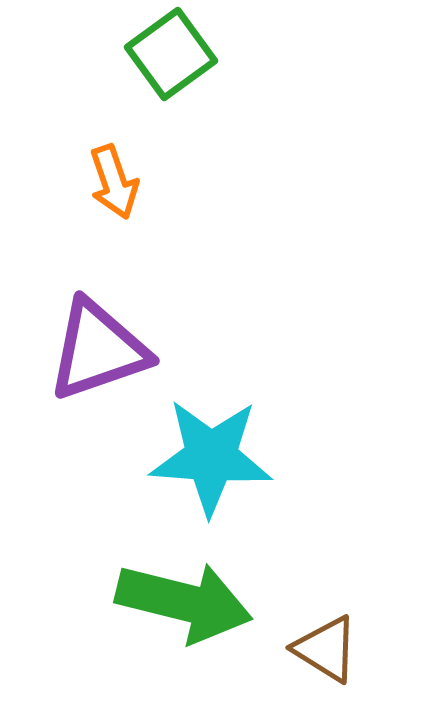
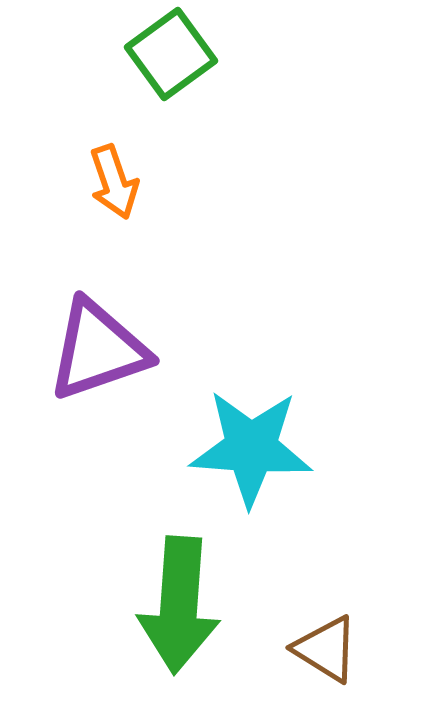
cyan star: moved 40 px right, 9 px up
green arrow: moved 5 px left, 3 px down; rotated 80 degrees clockwise
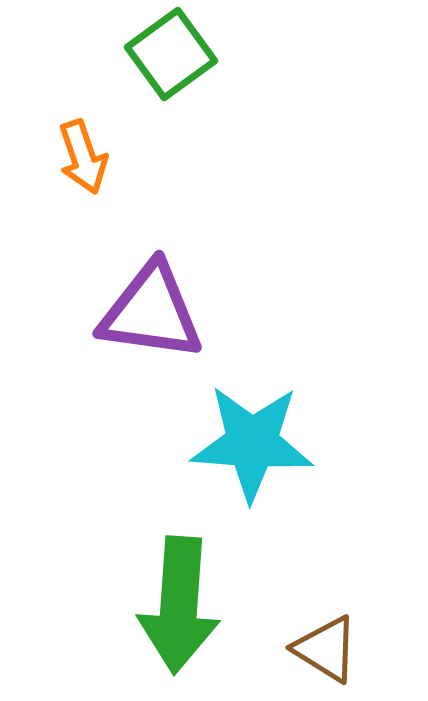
orange arrow: moved 31 px left, 25 px up
purple triangle: moved 53 px right, 38 px up; rotated 27 degrees clockwise
cyan star: moved 1 px right, 5 px up
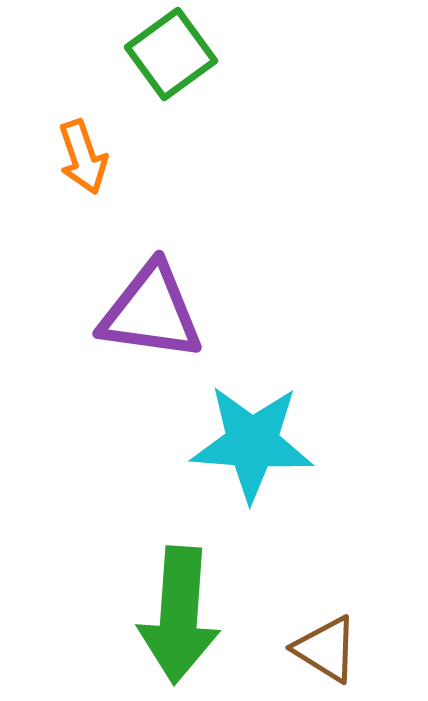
green arrow: moved 10 px down
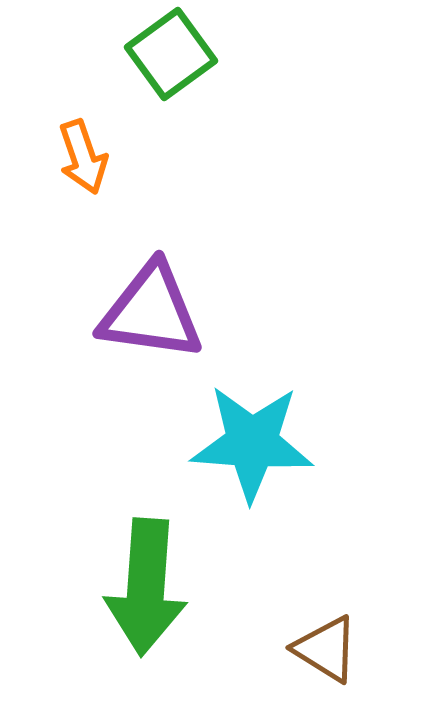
green arrow: moved 33 px left, 28 px up
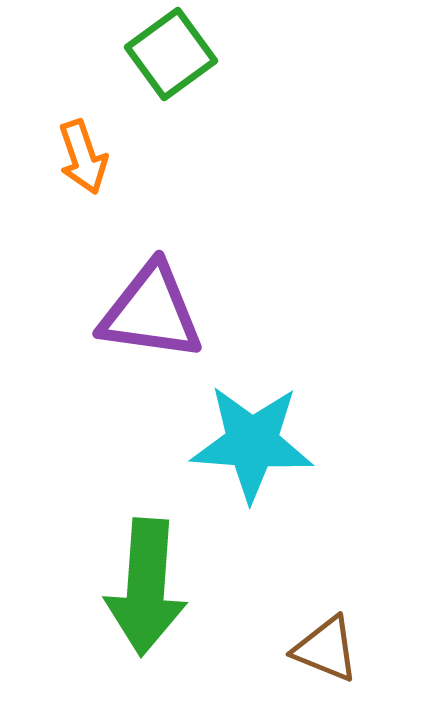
brown triangle: rotated 10 degrees counterclockwise
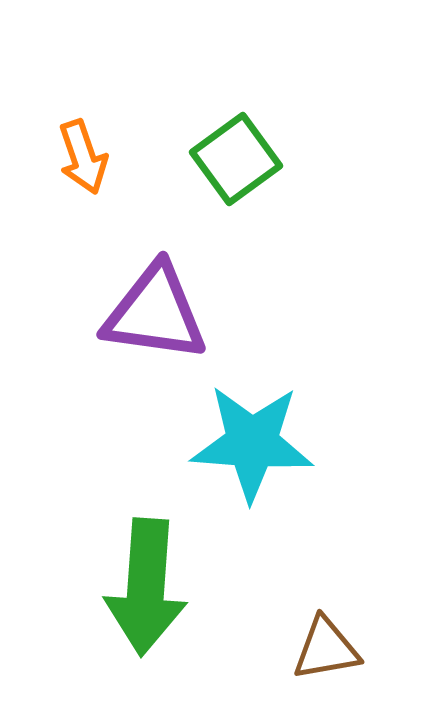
green square: moved 65 px right, 105 px down
purple triangle: moved 4 px right, 1 px down
brown triangle: rotated 32 degrees counterclockwise
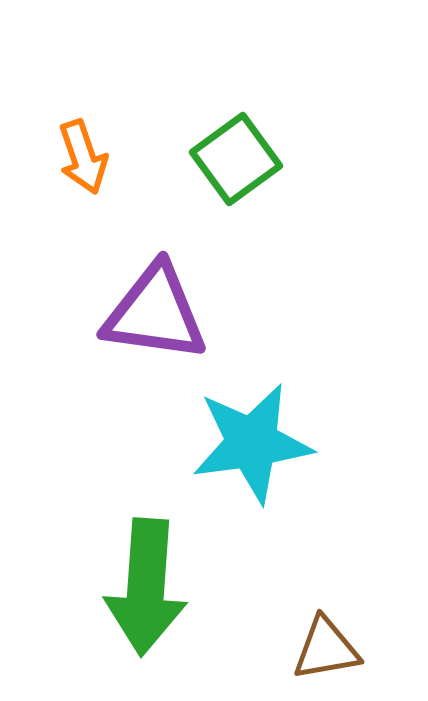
cyan star: rotated 12 degrees counterclockwise
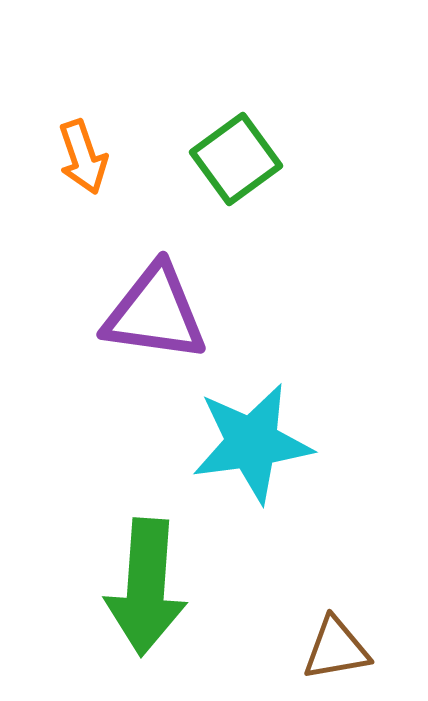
brown triangle: moved 10 px right
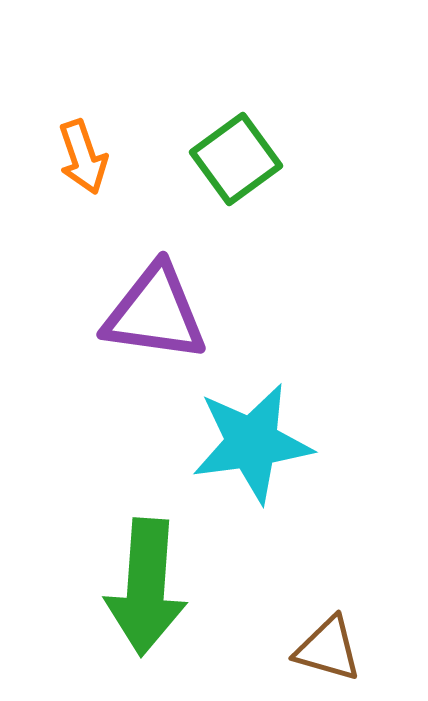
brown triangle: moved 8 px left; rotated 26 degrees clockwise
